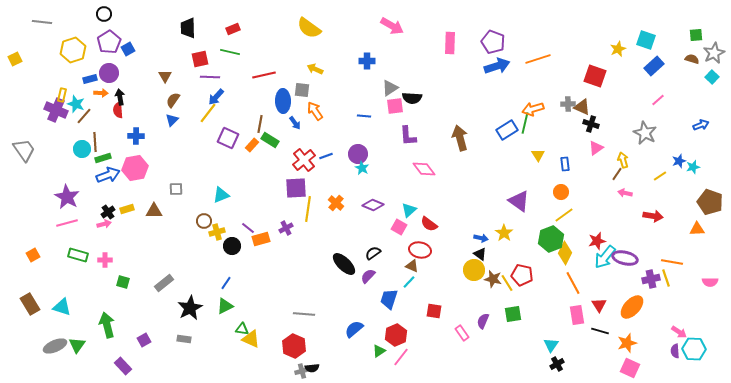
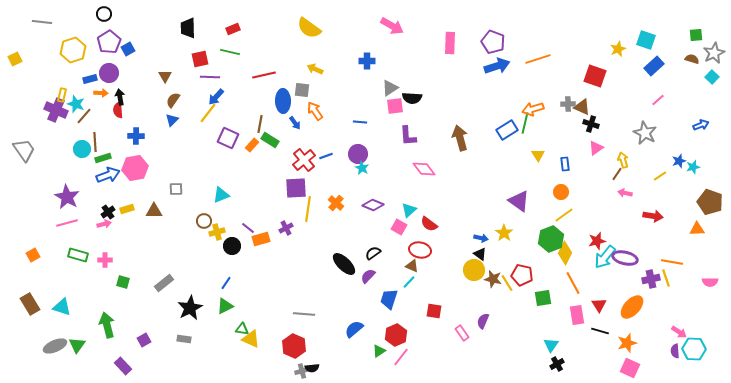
blue line at (364, 116): moved 4 px left, 6 px down
green square at (513, 314): moved 30 px right, 16 px up
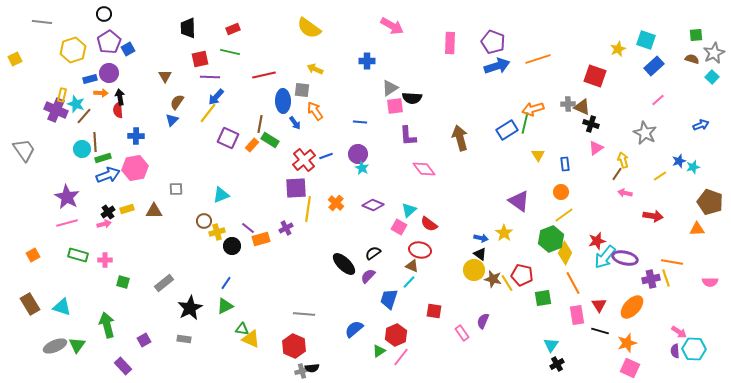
brown semicircle at (173, 100): moved 4 px right, 2 px down
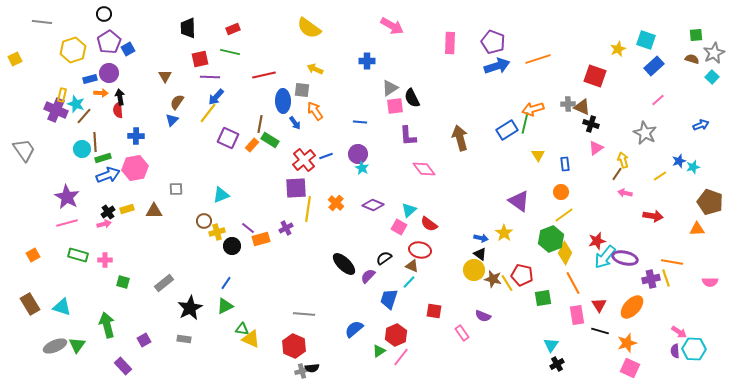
black semicircle at (412, 98): rotated 60 degrees clockwise
black semicircle at (373, 253): moved 11 px right, 5 px down
purple semicircle at (483, 321): moved 5 px up; rotated 91 degrees counterclockwise
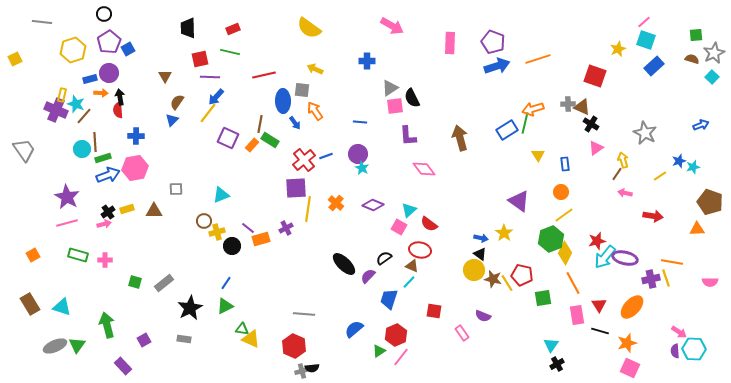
pink line at (658, 100): moved 14 px left, 78 px up
black cross at (591, 124): rotated 14 degrees clockwise
green square at (123, 282): moved 12 px right
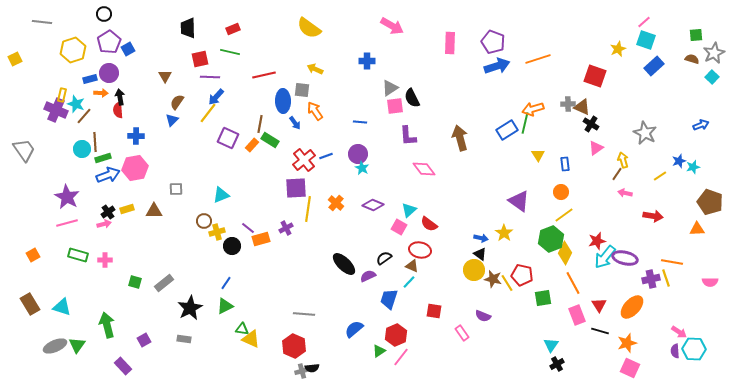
purple semicircle at (368, 276): rotated 21 degrees clockwise
pink rectangle at (577, 315): rotated 12 degrees counterclockwise
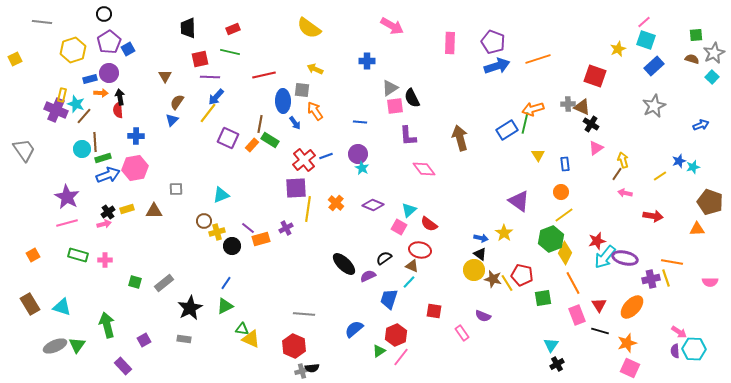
gray star at (645, 133): moved 9 px right, 27 px up; rotated 20 degrees clockwise
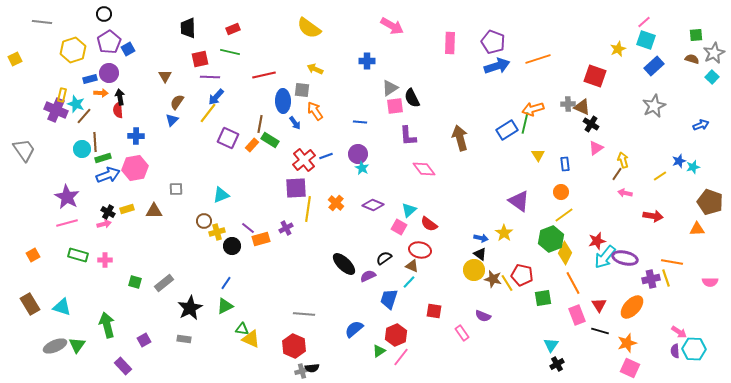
black cross at (108, 212): rotated 24 degrees counterclockwise
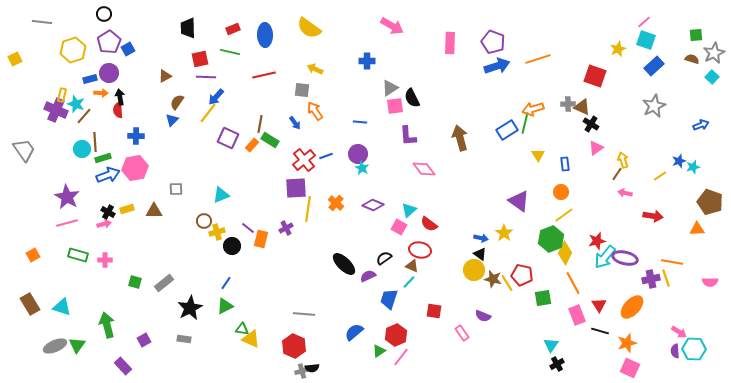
brown triangle at (165, 76): rotated 32 degrees clockwise
purple line at (210, 77): moved 4 px left
blue ellipse at (283, 101): moved 18 px left, 66 px up
orange rectangle at (261, 239): rotated 60 degrees counterclockwise
blue semicircle at (354, 329): moved 3 px down
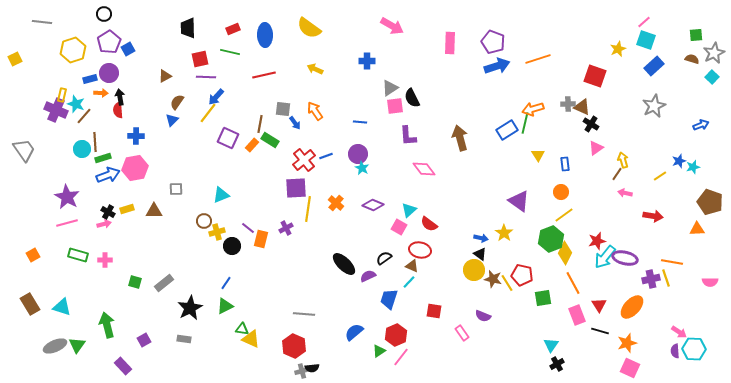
gray square at (302, 90): moved 19 px left, 19 px down
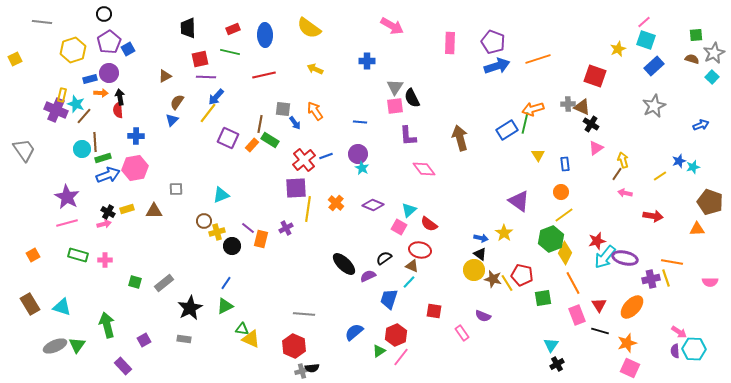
gray triangle at (390, 88): moved 5 px right, 1 px up; rotated 24 degrees counterclockwise
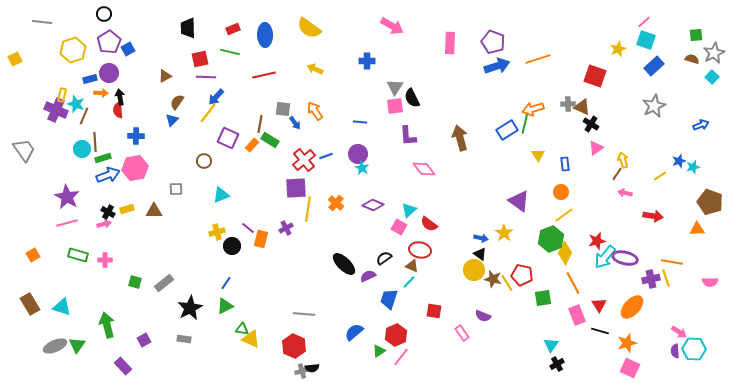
brown line at (84, 116): rotated 18 degrees counterclockwise
brown circle at (204, 221): moved 60 px up
